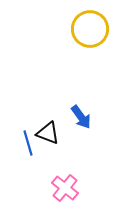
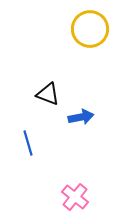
blue arrow: rotated 65 degrees counterclockwise
black triangle: moved 39 px up
pink cross: moved 10 px right, 9 px down
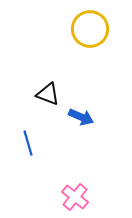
blue arrow: rotated 35 degrees clockwise
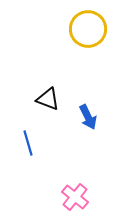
yellow circle: moved 2 px left
black triangle: moved 5 px down
blue arrow: moved 7 px right; rotated 40 degrees clockwise
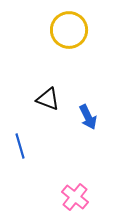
yellow circle: moved 19 px left, 1 px down
blue line: moved 8 px left, 3 px down
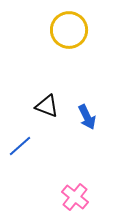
black triangle: moved 1 px left, 7 px down
blue arrow: moved 1 px left
blue line: rotated 65 degrees clockwise
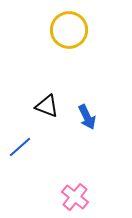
blue line: moved 1 px down
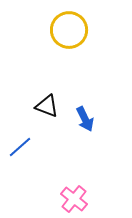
blue arrow: moved 2 px left, 2 px down
pink cross: moved 1 px left, 2 px down
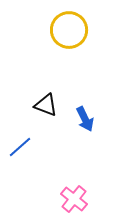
black triangle: moved 1 px left, 1 px up
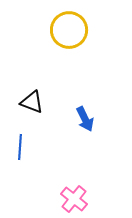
black triangle: moved 14 px left, 3 px up
blue line: rotated 45 degrees counterclockwise
